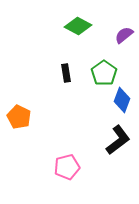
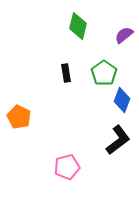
green diamond: rotated 76 degrees clockwise
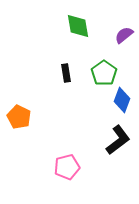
green diamond: rotated 24 degrees counterclockwise
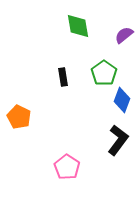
black rectangle: moved 3 px left, 4 px down
black L-shape: rotated 16 degrees counterclockwise
pink pentagon: rotated 25 degrees counterclockwise
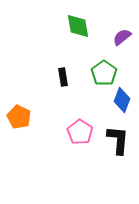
purple semicircle: moved 2 px left, 2 px down
black L-shape: rotated 32 degrees counterclockwise
pink pentagon: moved 13 px right, 35 px up
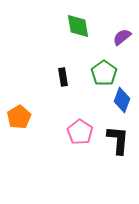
orange pentagon: rotated 15 degrees clockwise
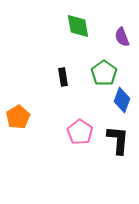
purple semicircle: rotated 72 degrees counterclockwise
orange pentagon: moved 1 px left
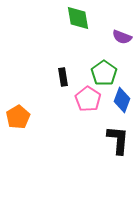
green diamond: moved 8 px up
purple semicircle: rotated 48 degrees counterclockwise
pink pentagon: moved 8 px right, 33 px up
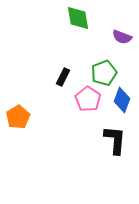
green pentagon: rotated 15 degrees clockwise
black rectangle: rotated 36 degrees clockwise
black L-shape: moved 3 px left
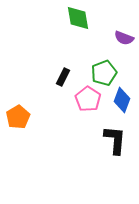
purple semicircle: moved 2 px right, 1 px down
